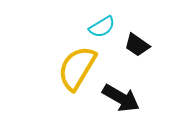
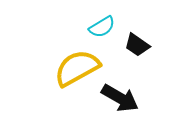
yellow semicircle: rotated 30 degrees clockwise
black arrow: moved 1 px left
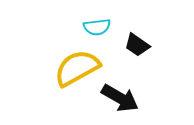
cyan semicircle: moved 5 px left; rotated 24 degrees clockwise
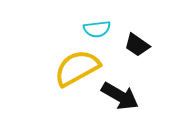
cyan semicircle: moved 2 px down
black arrow: moved 2 px up
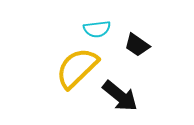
yellow semicircle: rotated 15 degrees counterclockwise
black arrow: rotated 9 degrees clockwise
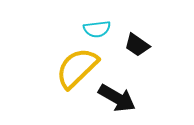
black arrow: moved 3 px left, 2 px down; rotated 9 degrees counterclockwise
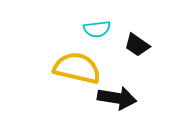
yellow semicircle: rotated 57 degrees clockwise
black arrow: rotated 21 degrees counterclockwise
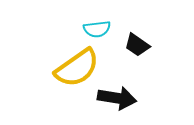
yellow semicircle: rotated 132 degrees clockwise
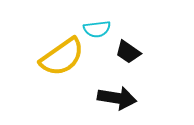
black trapezoid: moved 9 px left, 7 px down
yellow semicircle: moved 15 px left, 11 px up
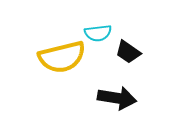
cyan semicircle: moved 1 px right, 4 px down
yellow semicircle: rotated 21 degrees clockwise
